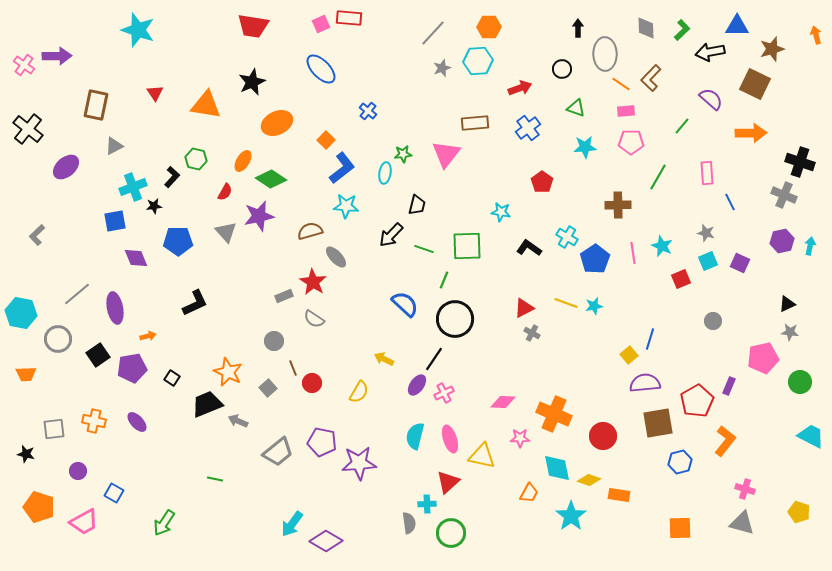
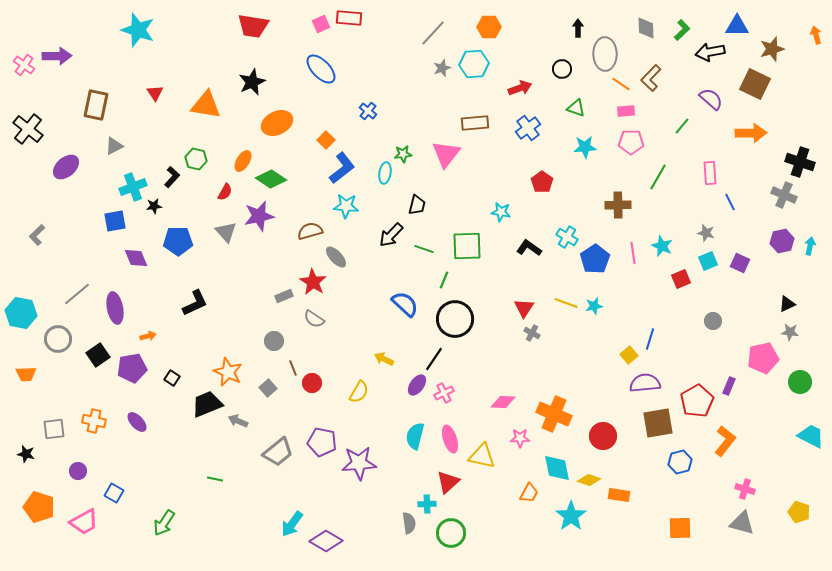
cyan hexagon at (478, 61): moved 4 px left, 3 px down
pink rectangle at (707, 173): moved 3 px right
red triangle at (524, 308): rotated 30 degrees counterclockwise
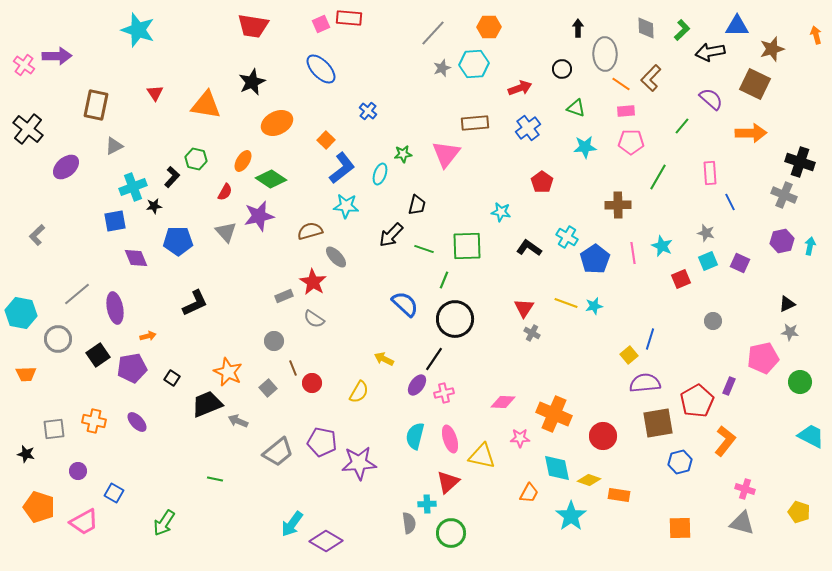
cyan ellipse at (385, 173): moved 5 px left, 1 px down; rotated 10 degrees clockwise
pink cross at (444, 393): rotated 12 degrees clockwise
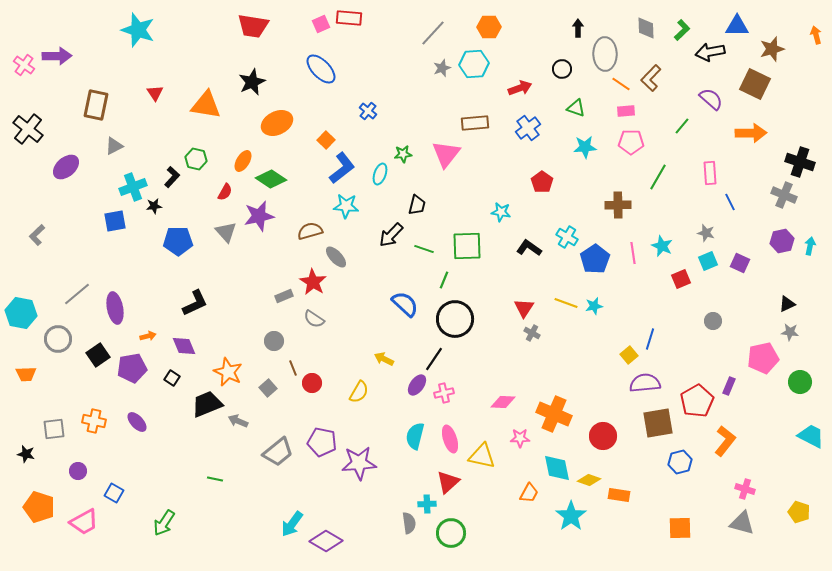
purple diamond at (136, 258): moved 48 px right, 88 px down
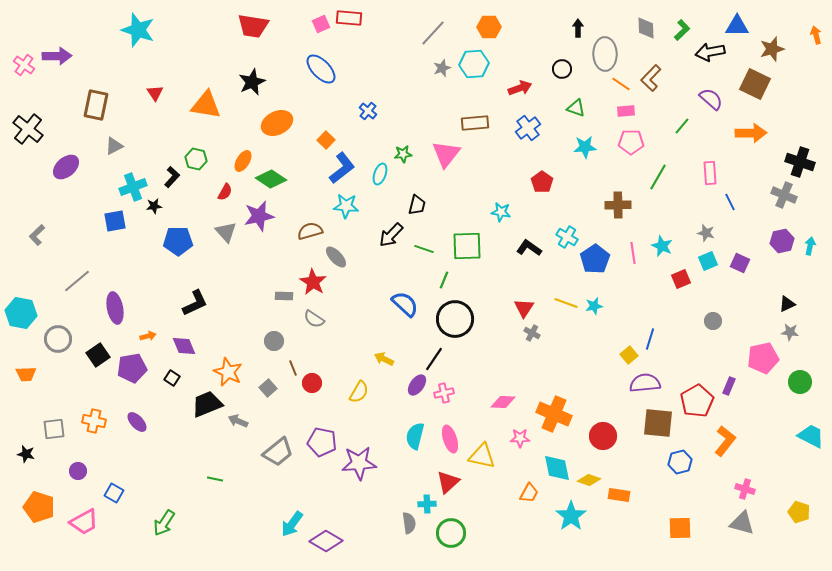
gray line at (77, 294): moved 13 px up
gray rectangle at (284, 296): rotated 24 degrees clockwise
brown square at (658, 423): rotated 16 degrees clockwise
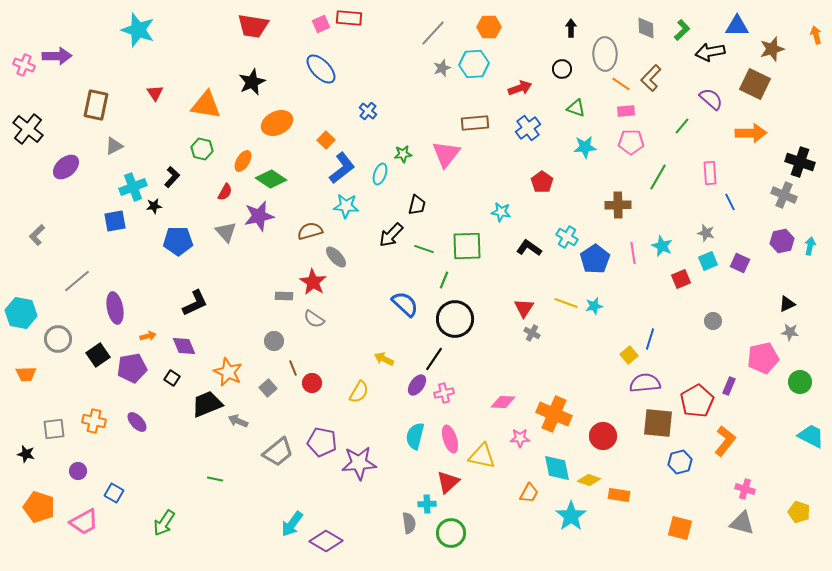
black arrow at (578, 28): moved 7 px left
pink cross at (24, 65): rotated 15 degrees counterclockwise
green hexagon at (196, 159): moved 6 px right, 10 px up
orange square at (680, 528): rotated 15 degrees clockwise
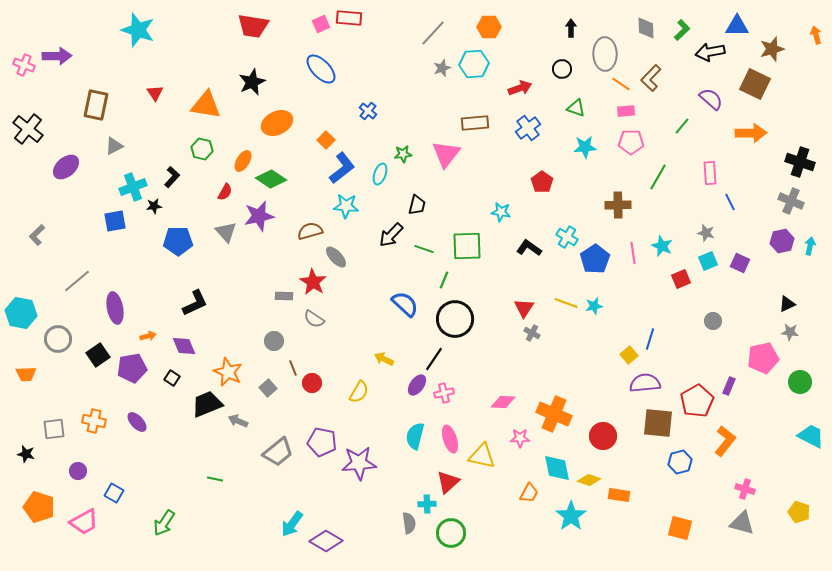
gray cross at (784, 195): moved 7 px right, 6 px down
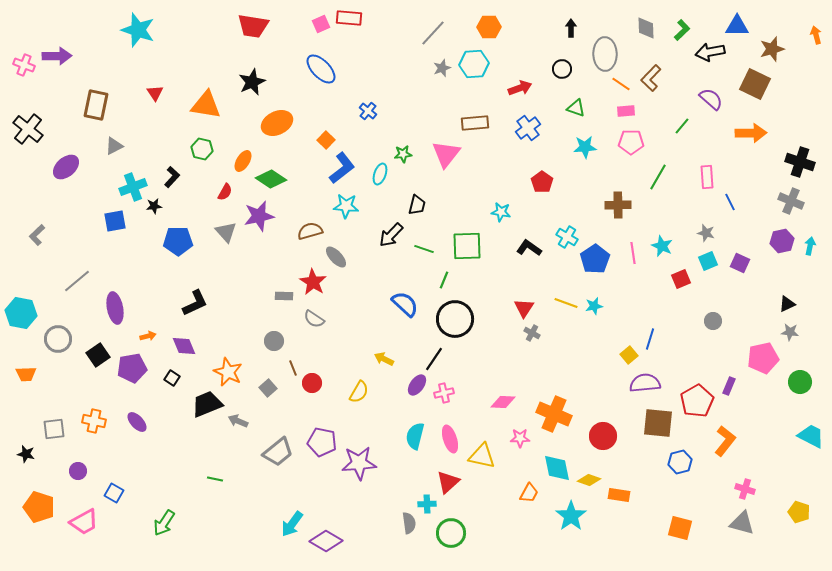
pink rectangle at (710, 173): moved 3 px left, 4 px down
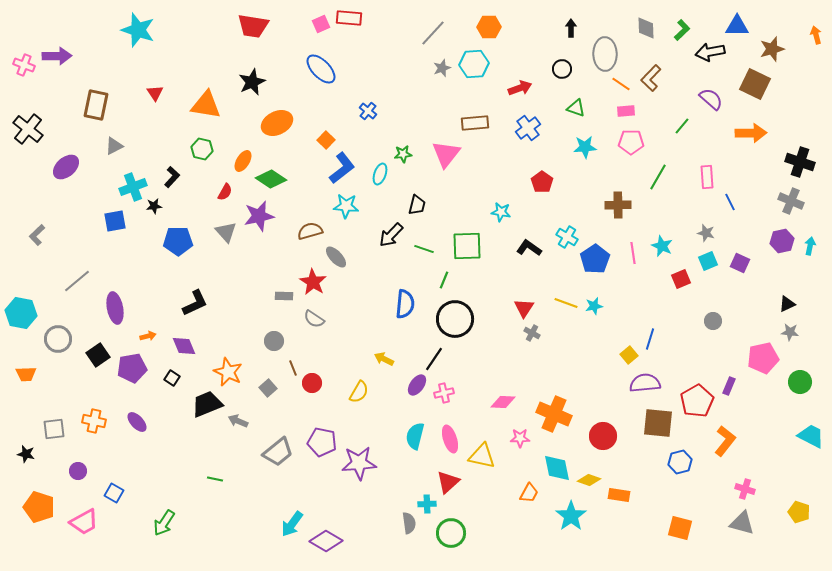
blue semicircle at (405, 304): rotated 52 degrees clockwise
